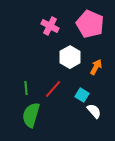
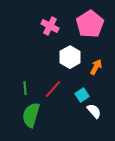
pink pentagon: rotated 16 degrees clockwise
green line: moved 1 px left
cyan square: rotated 24 degrees clockwise
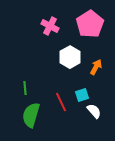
red line: moved 8 px right, 13 px down; rotated 66 degrees counterclockwise
cyan square: rotated 16 degrees clockwise
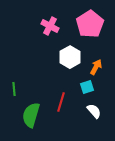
green line: moved 11 px left, 1 px down
cyan square: moved 5 px right, 8 px up
red line: rotated 42 degrees clockwise
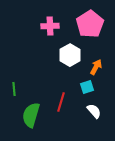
pink cross: rotated 30 degrees counterclockwise
white hexagon: moved 2 px up
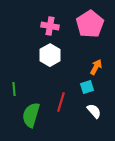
pink cross: rotated 12 degrees clockwise
white hexagon: moved 20 px left
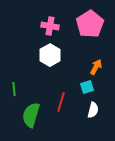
white semicircle: moved 1 px left, 1 px up; rotated 56 degrees clockwise
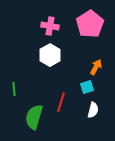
green semicircle: moved 3 px right, 2 px down
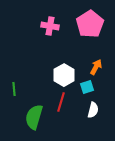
white hexagon: moved 14 px right, 20 px down
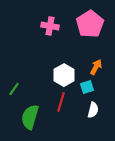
green line: rotated 40 degrees clockwise
green semicircle: moved 4 px left
